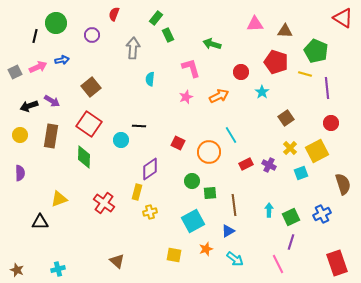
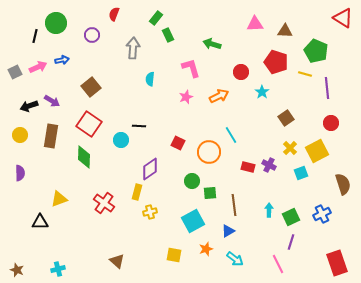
red rectangle at (246, 164): moved 2 px right, 3 px down; rotated 40 degrees clockwise
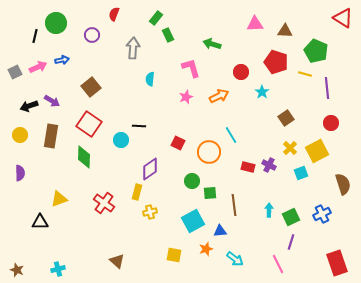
blue triangle at (228, 231): moved 8 px left; rotated 24 degrees clockwise
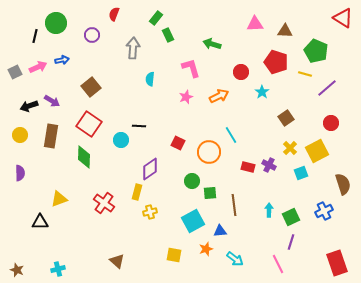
purple line at (327, 88): rotated 55 degrees clockwise
blue cross at (322, 214): moved 2 px right, 3 px up
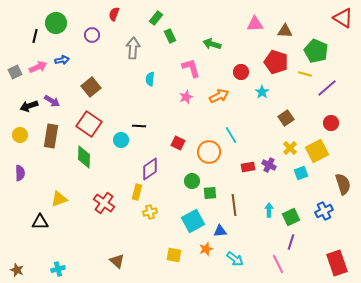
green rectangle at (168, 35): moved 2 px right, 1 px down
red rectangle at (248, 167): rotated 24 degrees counterclockwise
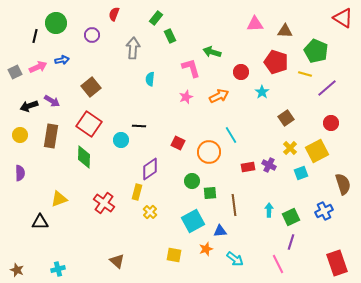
green arrow at (212, 44): moved 8 px down
yellow cross at (150, 212): rotated 32 degrees counterclockwise
